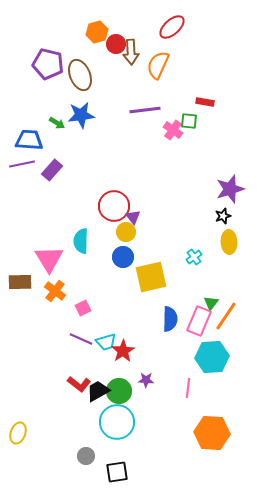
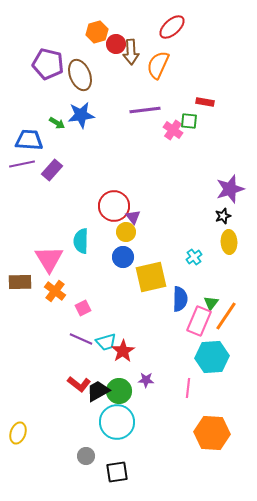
blue semicircle at (170, 319): moved 10 px right, 20 px up
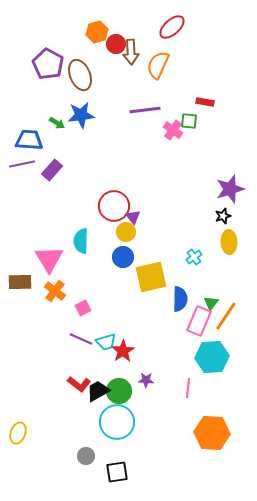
purple pentagon at (48, 64): rotated 16 degrees clockwise
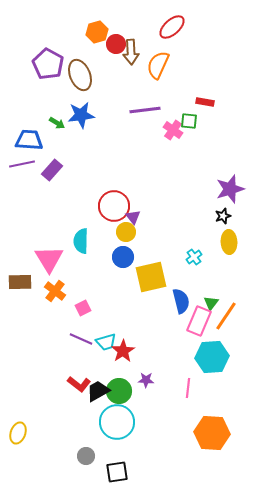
blue semicircle at (180, 299): moved 1 px right, 2 px down; rotated 15 degrees counterclockwise
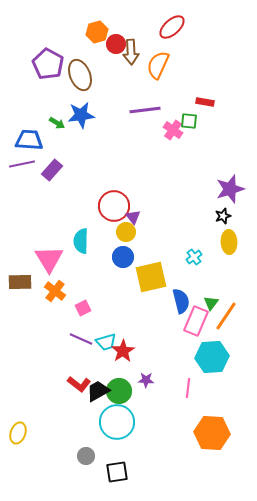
pink rectangle at (199, 321): moved 3 px left
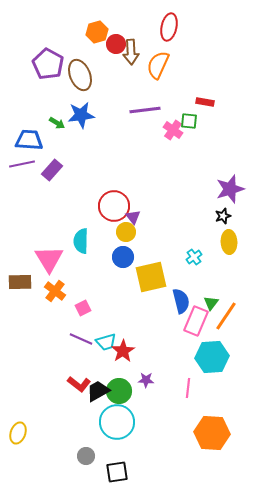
red ellipse at (172, 27): moved 3 px left; rotated 36 degrees counterclockwise
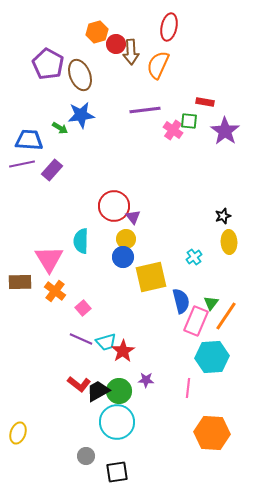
green arrow at (57, 123): moved 3 px right, 5 px down
purple star at (230, 189): moved 5 px left, 58 px up; rotated 20 degrees counterclockwise
yellow circle at (126, 232): moved 7 px down
pink square at (83, 308): rotated 14 degrees counterclockwise
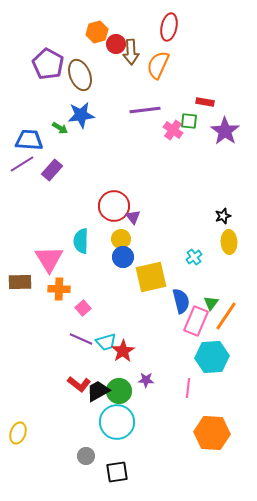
purple line at (22, 164): rotated 20 degrees counterclockwise
yellow circle at (126, 239): moved 5 px left
orange cross at (55, 291): moved 4 px right, 2 px up; rotated 35 degrees counterclockwise
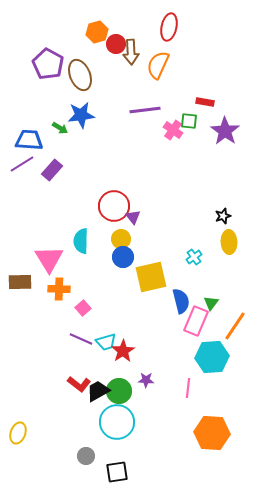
orange line at (226, 316): moved 9 px right, 10 px down
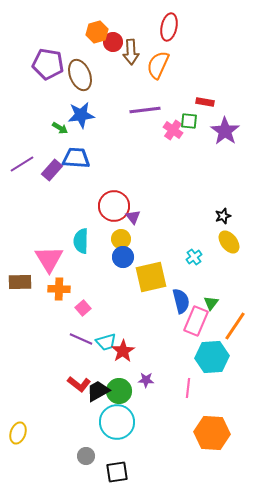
red circle at (116, 44): moved 3 px left, 2 px up
purple pentagon at (48, 64): rotated 20 degrees counterclockwise
blue trapezoid at (29, 140): moved 47 px right, 18 px down
yellow ellipse at (229, 242): rotated 35 degrees counterclockwise
